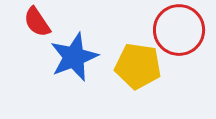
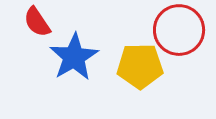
blue star: rotated 9 degrees counterclockwise
yellow pentagon: moved 2 px right; rotated 9 degrees counterclockwise
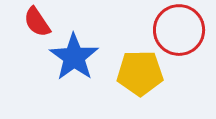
blue star: rotated 6 degrees counterclockwise
yellow pentagon: moved 7 px down
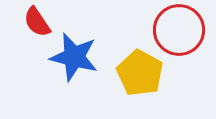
blue star: rotated 21 degrees counterclockwise
yellow pentagon: rotated 30 degrees clockwise
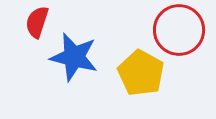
red semicircle: rotated 52 degrees clockwise
yellow pentagon: moved 1 px right
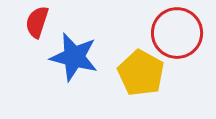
red circle: moved 2 px left, 3 px down
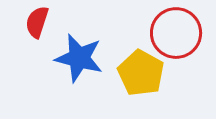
red circle: moved 1 px left
blue star: moved 5 px right, 1 px down
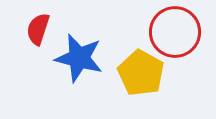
red semicircle: moved 1 px right, 7 px down
red circle: moved 1 px left, 1 px up
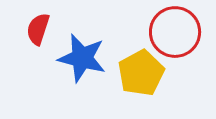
blue star: moved 3 px right
yellow pentagon: rotated 15 degrees clockwise
